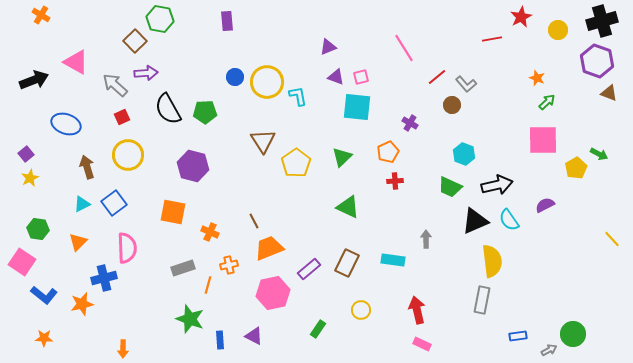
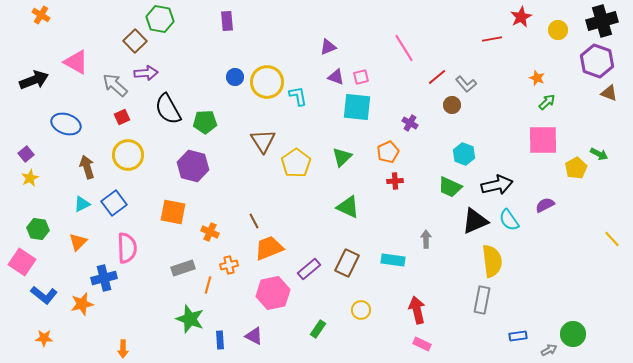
green pentagon at (205, 112): moved 10 px down
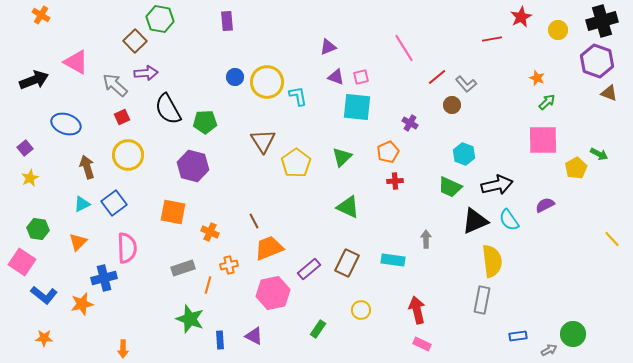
purple square at (26, 154): moved 1 px left, 6 px up
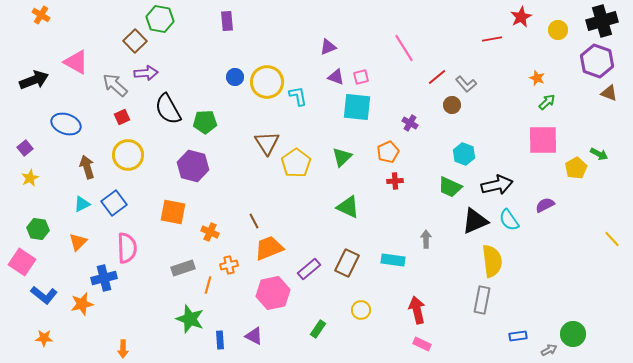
brown triangle at (263, 141): moved 4 px right, 2 px down
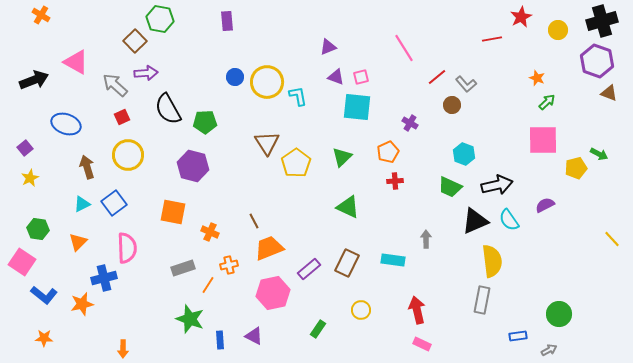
yellow pentagon at (576, 168): rotated 15 degrees clockwise
orange line at (208, 285): rotated 18 degrees clockwise
green circle at (573, 334): moved 14 px left, 20 px up
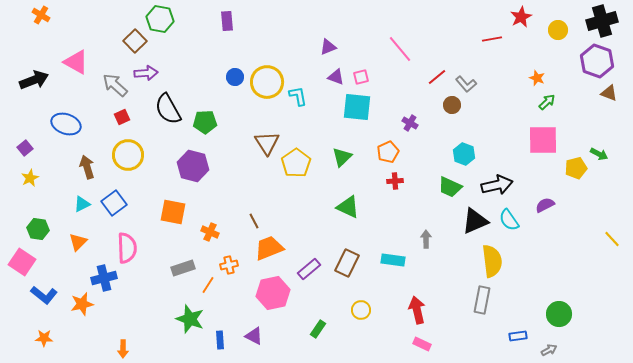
pink line at (404, 48): moved 4 px left, 1 px down; rotated 8 degrees counterclockwise
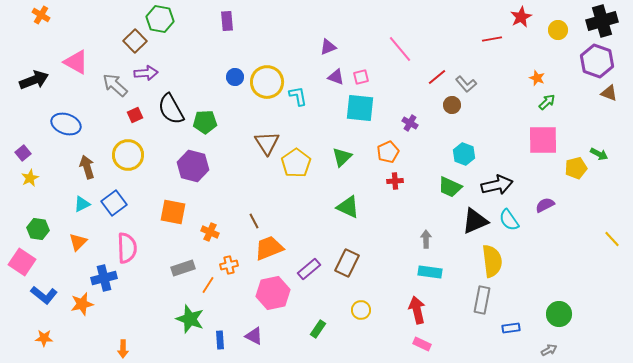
cyan square at (357, 107): moved 3 px right, 1 px down
black semicircle at (168, 109): moved 3 px right
red square at (122, 117): moved 13 px right, 2 px up
purple square at (25, 148): moved 2 px left, 5 px down
cyan rectangle at (393, 260): moved 37 px right, 12 px down
blue rectangle at (518, 336): moved 7 px left, 8 px up
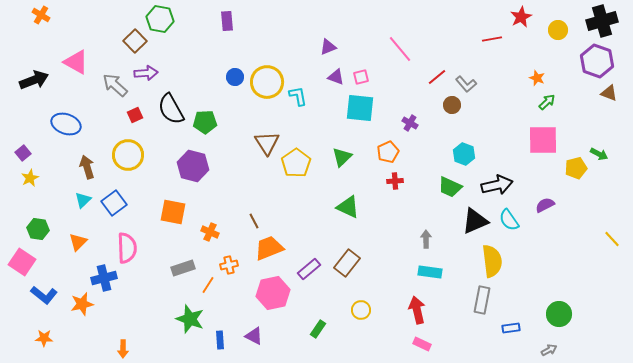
cyan triangle at (82, 204): moved 1 px right, 4 px up; rotated 18 degrees counterclockwise
brown rectangle at (347, 263): rotated 12 degrees clockwise
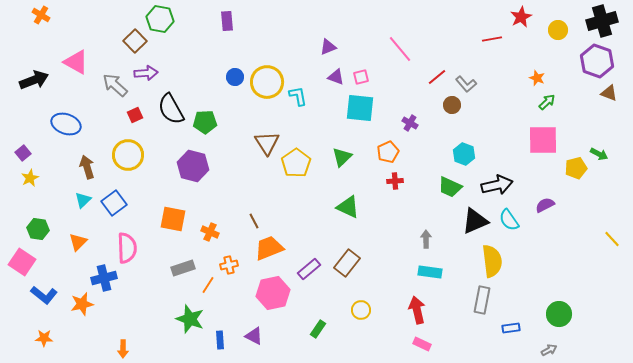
orange square at (173, 212): moved 7 px down
